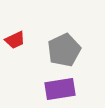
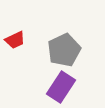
purple rectangle: moved 1 px right, 2 px up; rotated 48 degrees counterclockwise
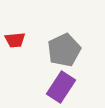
red trapezoid: rotated 20 degrees clockwise
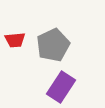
gray pentagon: moved 11 px left, 5 px up
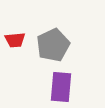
purple rectangle: rotated 28 degrees counterclockwise
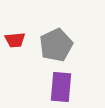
gray pentagon: moved 3 px right
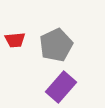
purple rectangle: rotated 36 degrees clockwise
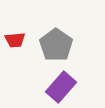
gray pentagon: rotated 12 degrees counterclockwise
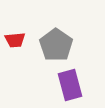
purple rectangle: moved 9 px right, 2 px up; rotated 56 degrees counterclockwise
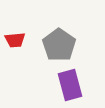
gray pentagon: moved 3 px right
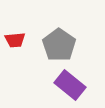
purple rectangle: rotated 36 degrees counterclockwise
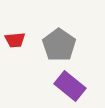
purple rectangle: moved 1 px down
